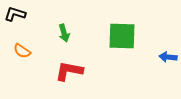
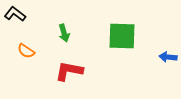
black L-shape: rotated 20 degrees clockwise
orange semicircle: moved 4 px right
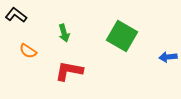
black L-shape: moved 1 px right, 1 px down
green square: rotated 28 degrees clockwise
orange semicircle: moved 2 px right
blue arrow: rotated 12 degrees counterclockwise
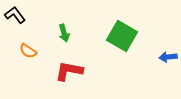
black L-shape: moved 1 px left; rotated 15 degrees clockwise
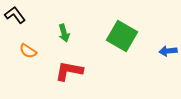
blue arrow: moved 6 px up
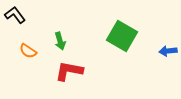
green arrow: moved 4 px left, 8 px down
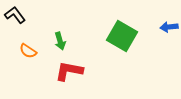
blue arrow: moved 1 px right, 24 px up
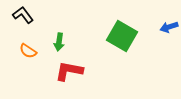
black L-shape: moved 8 px right
blue arrow: rotated 12 degrees counterclockwise
green arrow: moved 1 px left, 1 px down; rotated 24 degrees clockwise
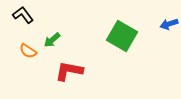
blue arrow: moved 3 px up
green arrow: moved 7 px left, 2 px up; rotated 42 degrees clockwise
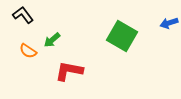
blue arrow: moved 1 px up
